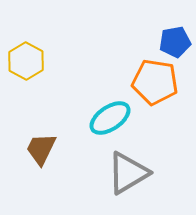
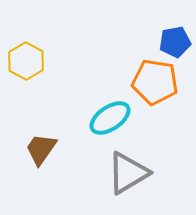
brown trapezoid: rotated 9 degrees clockwise
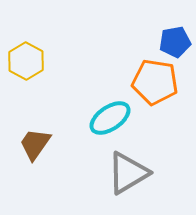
brown trapezoid: moved 6 px left, 5 px up
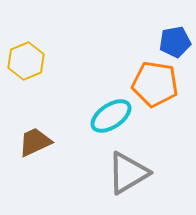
yellow hexagon: rotated 9 degrees clockwise
orange pentagon: moved 2 px down
cyan ellipse: moved 1 px right, 2 px up
brown trapezoid: moved 2 px up; rotated 30 degrees clockwise
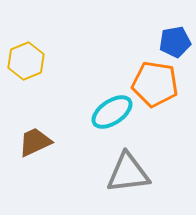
cyan ellipse: moved 1 px right, 4 px up
gray triangle: rotated 24 degrees clockwise
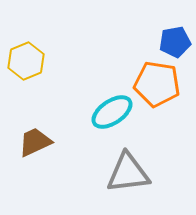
orange pentagon: moved 2 px right
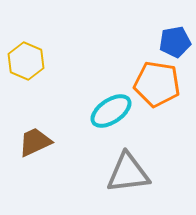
yellow hexagon: rotated 15 degrees counterclockwise
cyan ellipse: moved 1 px left, 1 px up
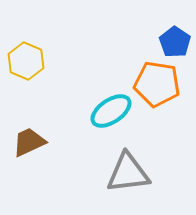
blue pentagon: rotated 28 degrees counterclockwise
brown trapezoid: moved 6 px left
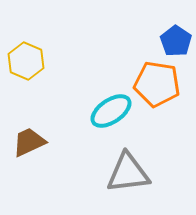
blue pentagon: moved 1 px right, 1 px up
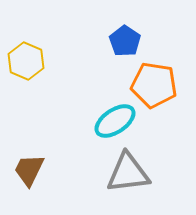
blue pentagon: moved 51 px left
orange pentagon: moved 3 px left, 1 px down
cyan ellipse: moved 4 px right, 10 px down
brown trapezoid: moved 28 px down; rotated 39 degrees counterclockwise
